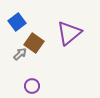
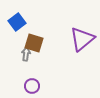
purple triangle: moved 13 px right, 6 px down
brown square: rotated 18 degrees counterclockwise
gray arrow: moved 6 px right; rotated 40 degrees counterclockwise
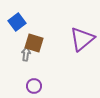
purple circle: moved 2 px right
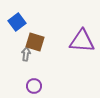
purple triangle: moved 2 px down; rotated 44 degrees clockwise
brown square: moved 1 px right, 1 px up
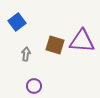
brown square: moved 20 px right, 3 px down
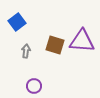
gray arrow: moved 3 px up
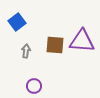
brown square: rotated 12 degrees counterclockwise
